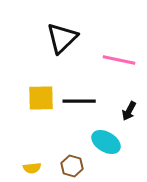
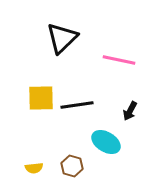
black line: moved 2 px left, 4 px down; rotated 8 degrees counterclockwise
black arrow: moved 1 px right
yellow semicircle: moved 2 px right
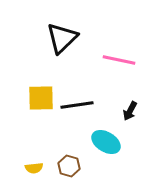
brown hexagon: moved 3 px left
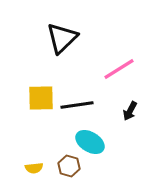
pink line: moved 9 px down; rotated 44 degrees counterclockwise
cyan ellipse: moved 16 px left
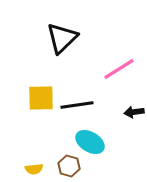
black arrow: moved 4 px right, 1 px down; rotated 54 degrees clockwise
yellow semicircle: moved 1 px down
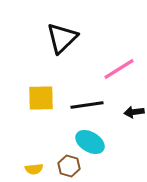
black line: moved 10 px right
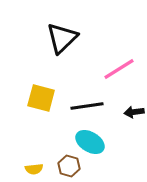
yellow square: rotated 16 degrees clockwise
black line: moved 1 px down
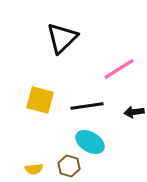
yellow square: moved 1 px left, 2 px down
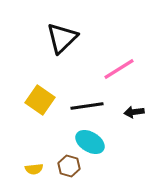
yellow square: rotated 20 degrees clockwise
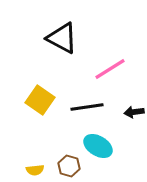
black triangle: rotated 48 degrees counterclockwise
pink line: moved 9 px left
black line: moved 1 px down
cyan ellipse: moved 8 px right, 4 px down
yellow semicircle: moved 1 px right, 1 px down
